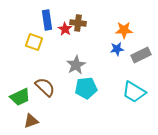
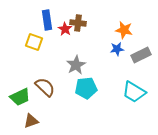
orange star: rotated 12 degrees clockwise
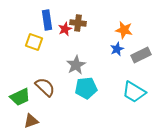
red star: rotated 16 degrees clockwise
blue star: rotated 16 degrees counterclockwise
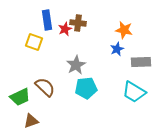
gray rectangle: moved 7 px down; rotated 24 degrees clockwise
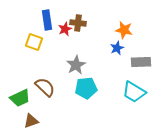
blue star: moved 1 px up
green trapezoid: moved 1 px down
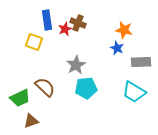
brown cross: rotated 14 degrees clockwise
blue star: rotated 24 degrees counterclockwise
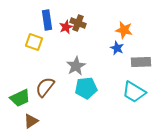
red star: moved 1 px right, 2 px up
gray star: moved 1 px down
brown semicircle: rotated 95 degrees counterclockwise
brown triangle: rotated 14 degrees counterclockwise
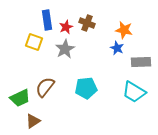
brown cross: moved 9 px right
gray star: moved 11 px left, 17 px up
brown triangle: moved 2 px right
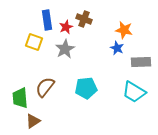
brown cross: moved 3 px left, 4 px up
green trapezoid: rotated 110 degrees clockwise
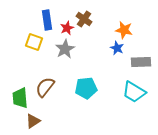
brown cross: rotated 14 degrees clockwise
red star: moved 1 px right, 1 px down
